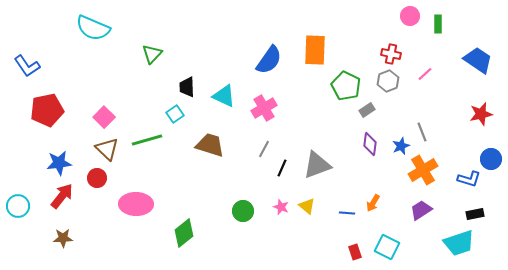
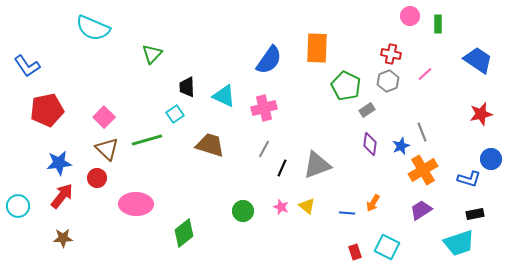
orange rectangle at (315, 50): moved 2 px right, 2 px up
pink cross at (264, 108): rotated 15 degrees clockwise
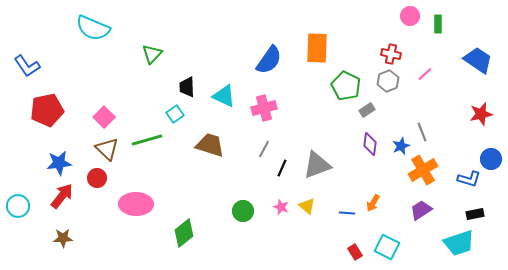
red rectangle at (355, 252): rotated 14 degrees counterclockwise
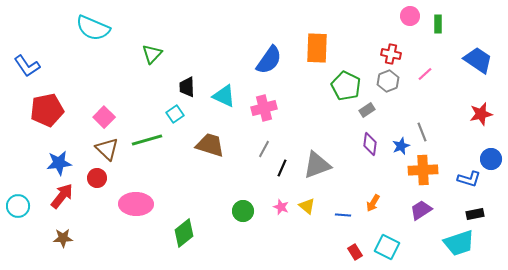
orange cross at (423, 170): rotated 28 degrees clockwise
blue line at (347, 213): moved 4 px left, 2 px down
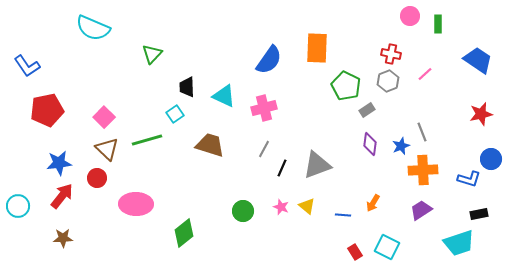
black rectangle at (475, 214): moved 4 px right
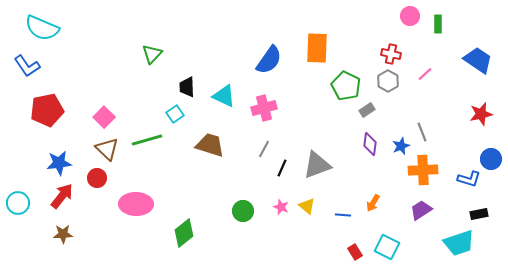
cyan semicircle at (93, 28): moved 51 px left
gray hexagon at (388, 81): rotated 10 degrees counterclockwise
cyan circle at (18, 206): moved 3 px up
brown star at (63, 238): moved 4 px up
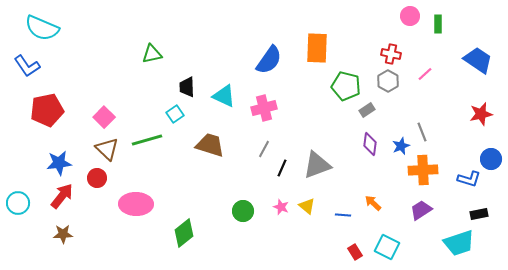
green triangle at (152, 54): rotated 35 degrees clockwise
green pentagon at (346, 86): rotated 12 degrees counterclockwise
orange arrow at (373, 203): rotated 102 degrees clockwise
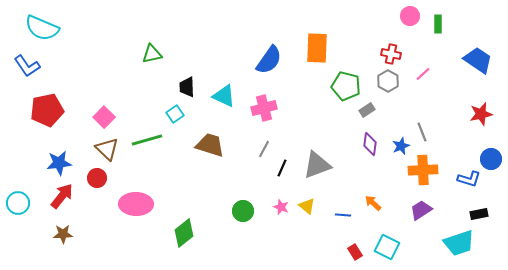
pink line at (425, 74): moved 2 px left
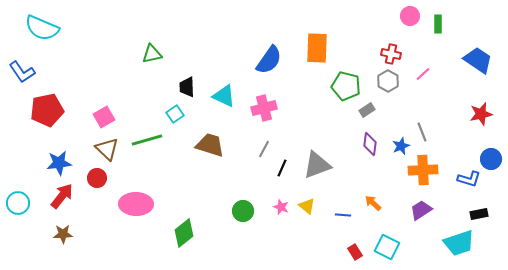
blue L-shape at (27, 66): moved 5 px left, 6 px down
pink square at (104, 117): rotated 15 degrees clockwise
